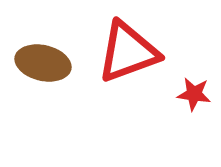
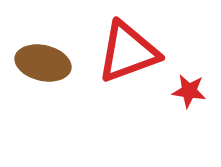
red star: moved 5 px left, 3 px up
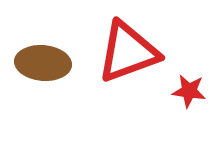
brown ellipse: rotated 8 degrees counterclockwise
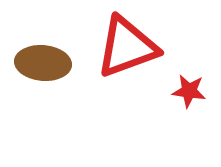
red triangle: moved 1 px left, 5 px up
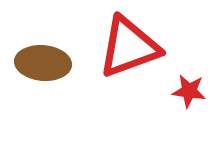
red triangle: moved 2 px right
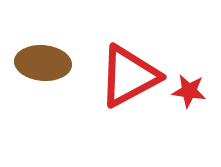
red triangle: moved 29 px down; rotated 8 degrees counterclockwise
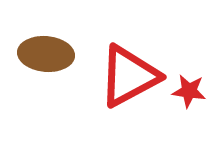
brown ellipse: moved 3 px right, 9 px up
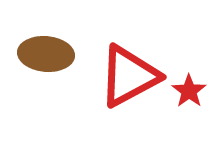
red star: rotated 28 degrees clockwise
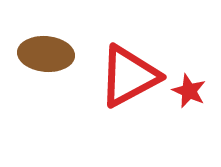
red star: rotated 12 degrees counterclockwise
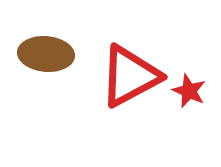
red triangle: moved 1 px right
